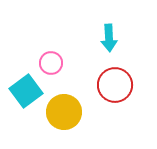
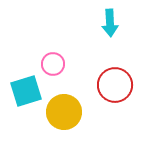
cyan arrow: moved 1 px right, 15 px up
pink circle: moved 2 px right, 1 px down
cyan square: rotated 20 degrees clockwise
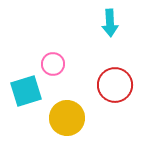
yellow circle: moved 3 px right, 6 px down
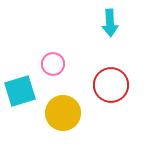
red circle: moved 4 px left
cyan square: moved 6 px left
yellow circle: moved 4 px left, 5 px up
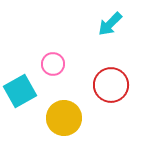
cyan arrow: moved 1 px down; rotated 48 degrees clockwise
cyan square: rotated 12 degrees counterclockwise
yellow circle: moved 1 px right, 5 px down
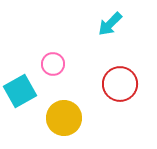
red circle: moved 9 px right, 1 px up
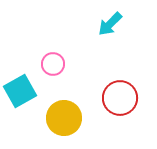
red circle: moved 14 px down
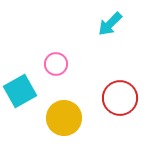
pink circle: moved 3 px right
